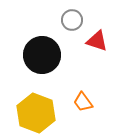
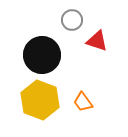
yellow hexagon: moved 4 px right, 13 px up
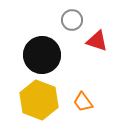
yellow hexagon: moved 1 px left
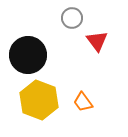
gray circle: moved 2 px up
red triangle: rotated 35 degrees clockwise
black circle: moved 14 px left
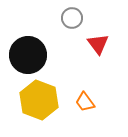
red triangle: moved 1 px right, 3 px down
orange trapezoid: moved 2 px right
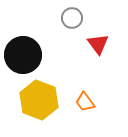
black circle: moved 5 px left
